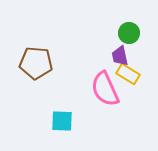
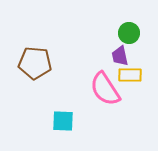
brown pentagon: moved 1 px left
yellow rectangle: moved 2 px right, 1 px down; rotated 30 degrees counterclockwise
pink semicircle: rotated 9 degrees counterclockwise
cyan square: moved 1 px right
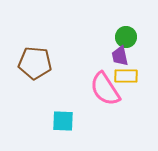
green circle: moved 3 px left, 4 px down
yellow rectangle: moved 4 px left, 1 px down
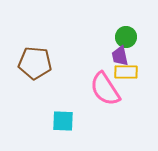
yellow rectangle: moved 4 px up
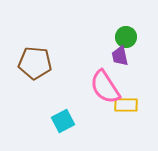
yellow rectangle: moved 33 px down
pink semicircle: moved 2 px up
cyan square: rotated 30 degrees counterclockwise
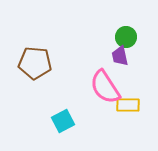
yellow rectangle: moved 2 px right
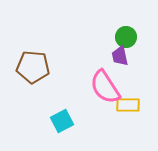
brown pentagon: moved 2 px left, 4 px down
cyan square: moved 1 px left
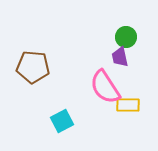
purple trapezoid: moved 1 px down
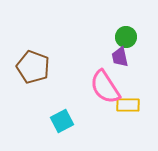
brown pentagon: rotated 16 degrees clockwise
